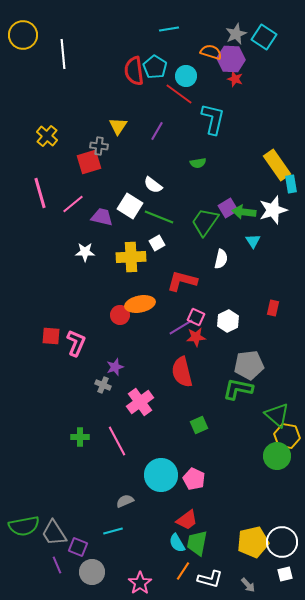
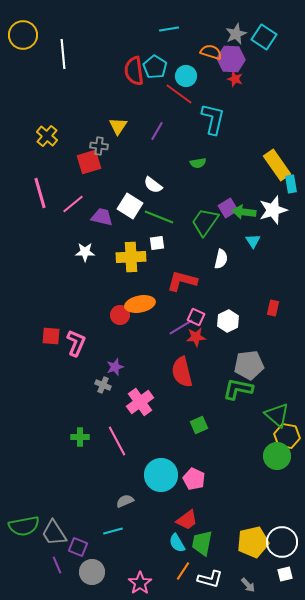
white square at (157, 243): rotated 21 degrees clockwise
green trapezoid at (197, 543): moved 5 px right
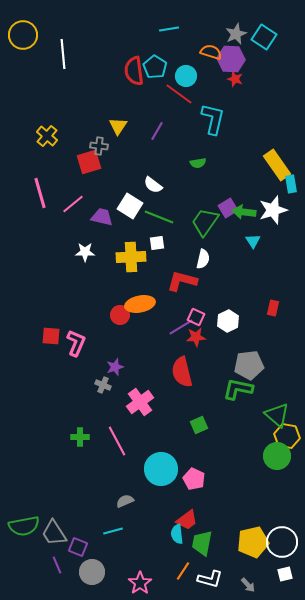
white semicircle at (221, 259): moved 18 px left
cyan circle at (161, 475): moved 6 px up
cyan semicircle at (177, 543): moved 9 px up; rotated 24 degrees clockwise
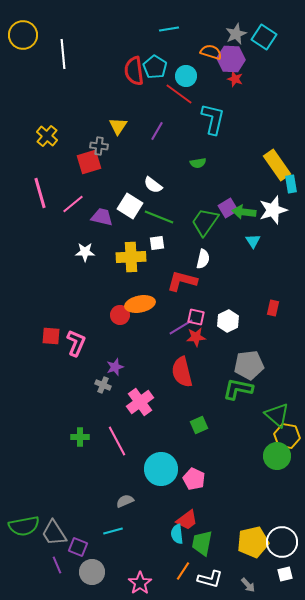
pink square at (196, 317): rotated 12 degrees counterclockwise
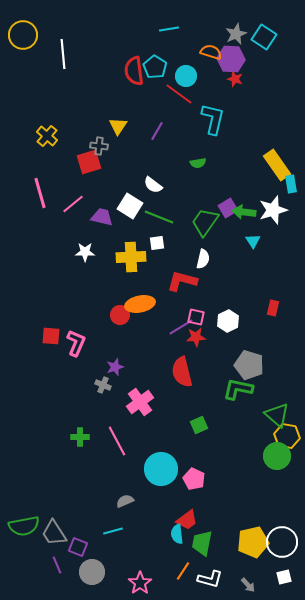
gray pentagon at (249, 365): rotated 24 degrees clockwise
white square at (285, 574): moved 1 px left, 3 px down
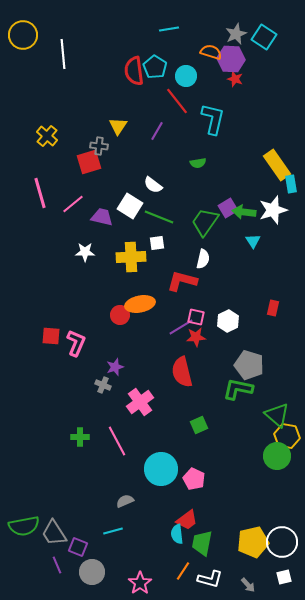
red line at (179, 94): moved 2 px left, 7 px down; rotated 16 degrees clockwise
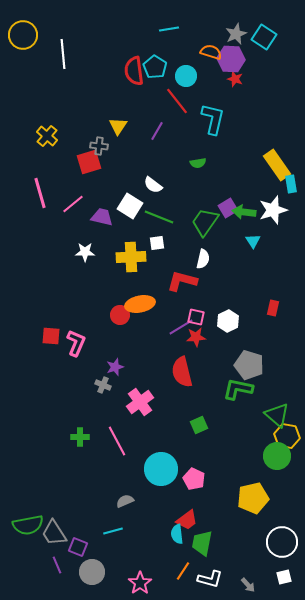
green semicircle at (24, 526): moved 4 px right, 1 px up
yellow pentagon at (253, 542): moved 44 px up
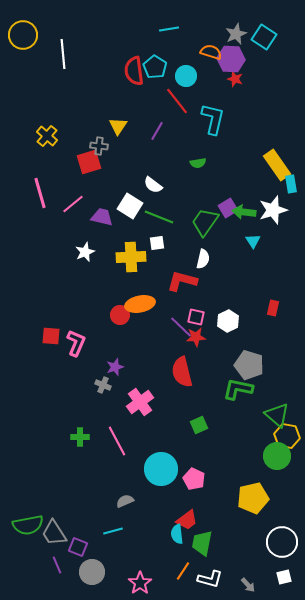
white star at (85, 252): rotated 24 degrees counterclockwise
purple line at (181, 327): rotated 75 degrees clockwise
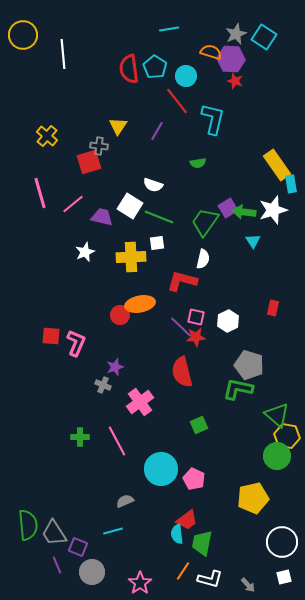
red semicircle at (134, 71): moved 5 px left, 2 px up
red star at (235, 79): moved 2 px down
white semicircle at (153, 185): rotated 18 degrees counterclockwise
green semicircle at (28, 525): rotated 84 degrees counterclockwise
